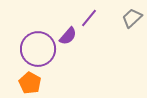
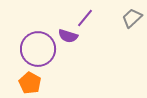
purple line: moved 4 px left
purple semicircle: rotated 66 degrees clockwise
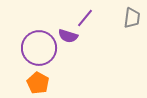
gray trapezoid: rotated 140 degrees clockwise
purple circle: moved 1 px right, 1 px up
orange pentagon: moved 8 px right
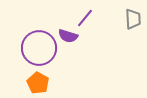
gray trapezoid: moved 1 px right, 1 px down; rotated 10 degrees counterclockwise
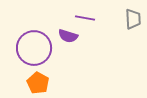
purple line: rotated 60 degrees clockwise
purple circle: moved 5 px left
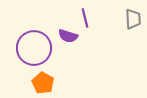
purple line: rotated 66 degrees clockwise
orange pentagon: moved 5 px right
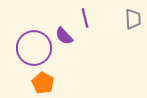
purple semicircle: moved 4 px left; rotated 30 degrees clockwise
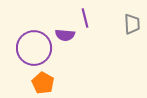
gray trapezoid: moved 1 px left, 5 px down
purple semicircle: moved 1 px right, 1 px up; rotated 42 degrees counterclockwise
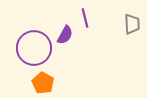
purple semicircle: rotated 66 degrees counterclockwise
